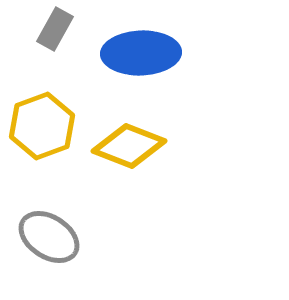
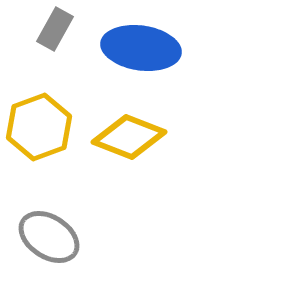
blue ellipse: moved 5 px up; rotated 10 degrees clockwise
yellow hexagon: moved 3 px left, 1 px down
yellow diamond: moved 9 px up
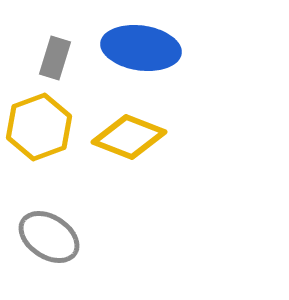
gray rectangle: moved 29 px down; rotated 12 degrees counterclockwise
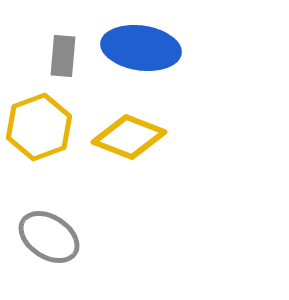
gray rectangle: moved 8 px right, 2 px up; rotated 12 degrees counterclockwise
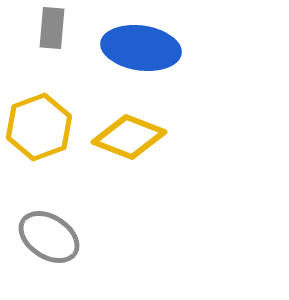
gray rectangle: moved 11 px left, 28 px up
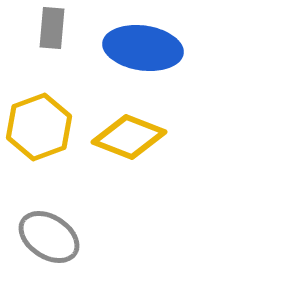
blue ellipse: moved 2 px right
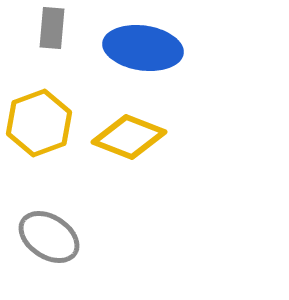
yellow hexagon: moved 4 px up
